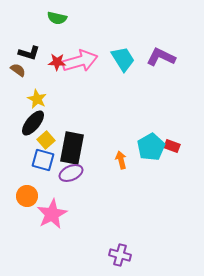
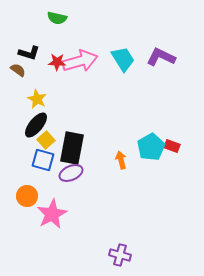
black ellipse: moved 3 px right, 2 px down
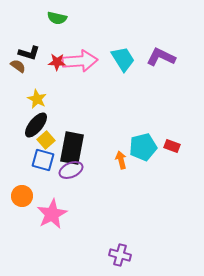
pink arrow: rotated 12 degrees clockwise
brown semicircle: moved 4 px up
cyan pentagon: moved 8 px left; rotated 16 degrees clockwise
purple ellipse: moved 3 px up
orange circle: moved 5 px left
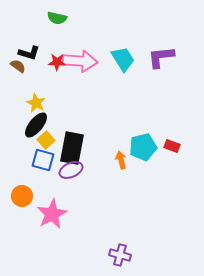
purple L-shape: rotated 32 degrees counterclockwise
pink arrow: rotated 8 degrees clockwise
yellow star: moved 1 px left, 4 px down
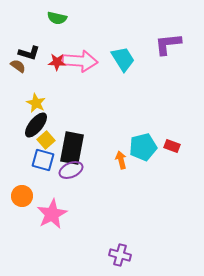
purple L-shape: moved 7 px right, 13 px up
